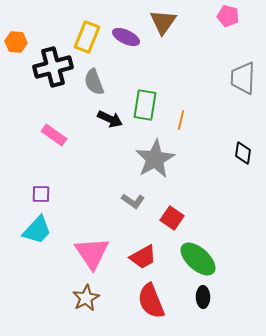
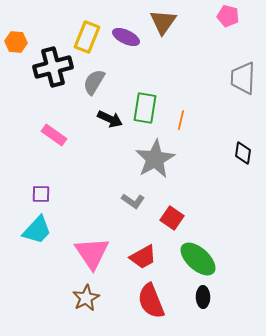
gray semicircle: rotated 52 degrees clockwise
green rectangle: moved 3 px down
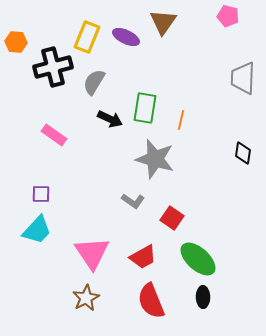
gray star: rotated 27 degrees counterclockwise
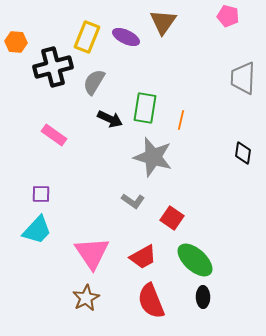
gray star: moved 2 px left, 2 px up
green ellipse: moved 3 px left, 1 px down
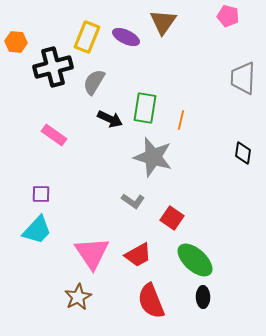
red trapezoid: moved 5 px left, 2 px up
brown star: moved 8 px left, 1 px up
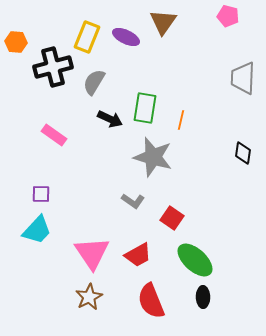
brown star: moved 11 px right
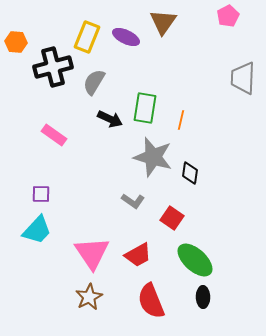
pink pentagon: rotated 30 degrees clockwise
black diamond: moved 53 px left, 20 px down
